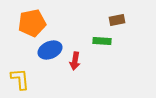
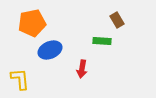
brown rectangle: rotated 70 degrees clockwise
red arrow: moved 7 px right, 8 px down
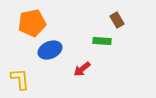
red arrow: rotated 42 degrees clockwise
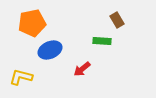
yellow L-shape: moved 1 px right, 2 px up; rotated 70 degrees counterclockwise
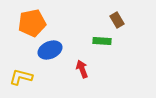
red arrow: rotated 108 degrees clockwise
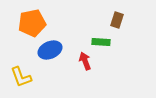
brown rectangle: rotated 49 degrees clockwise
green rectangle: moved 1 px left, 1 px down
red arrow: moved 3 px right, 8 px up
yellow L-shape: rotated 125 degrees counterclockwise
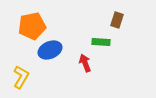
orange pentagon: moved 3 px down
red arrow: moved 2 px down
yellow L-shape: rotated 130 degrees counterclockwise
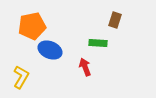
brown rectangle: moved 2 px left
green rectangle: moved 3 px left, 1 px down
blue ellipse: rotated 45 degrees clockwise
red arrow: moved 4 px down
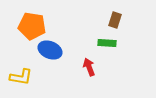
orange pentagon: rotated 20 degrees clockwise
green rectangle: moved 9 px right
red arrow: moved 4 px right
yellow L-shape: rotated 70 degrees clockwise
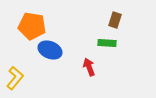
yellow L-shape: moved 6 px left, 1 px down; rotated 60 degrees counterclockwise
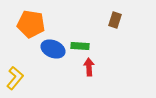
orange pentagon: moved 1 px left, 2 px up
green rectangle: moved 27 px left, 3 px down
blue ellipse: moved 3 px right, 1 px up
red arrow: rotated 18 degrees clockwise
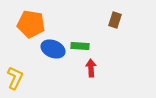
red arrow: moved 2 px right, 1 px down
yellow L-shape: rotated 15 degrees counterclockwise
